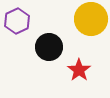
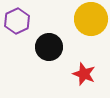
red star: moved 5 px right, 4 px down; rotated 15 degrees counterclockwise
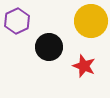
yellow circle: moved 2 px down
red star: moved 8 px up
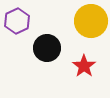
black circle: moved 2 px left, 1 px down
red star: rotated 15 degrees clockwise
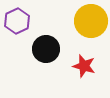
black circle: moved 1 px left, 1 px down
red star: rotated 20 degrees counterclockwise
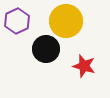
yellow circle: moved 25 px left
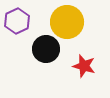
yellow circle: moved 1 px right, 1 px down
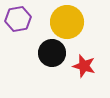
purple hexagon: moved 1 px right, 2 px up; rotated 15 degrees clockwise
black circle: moved 6 px right, 4 px down
